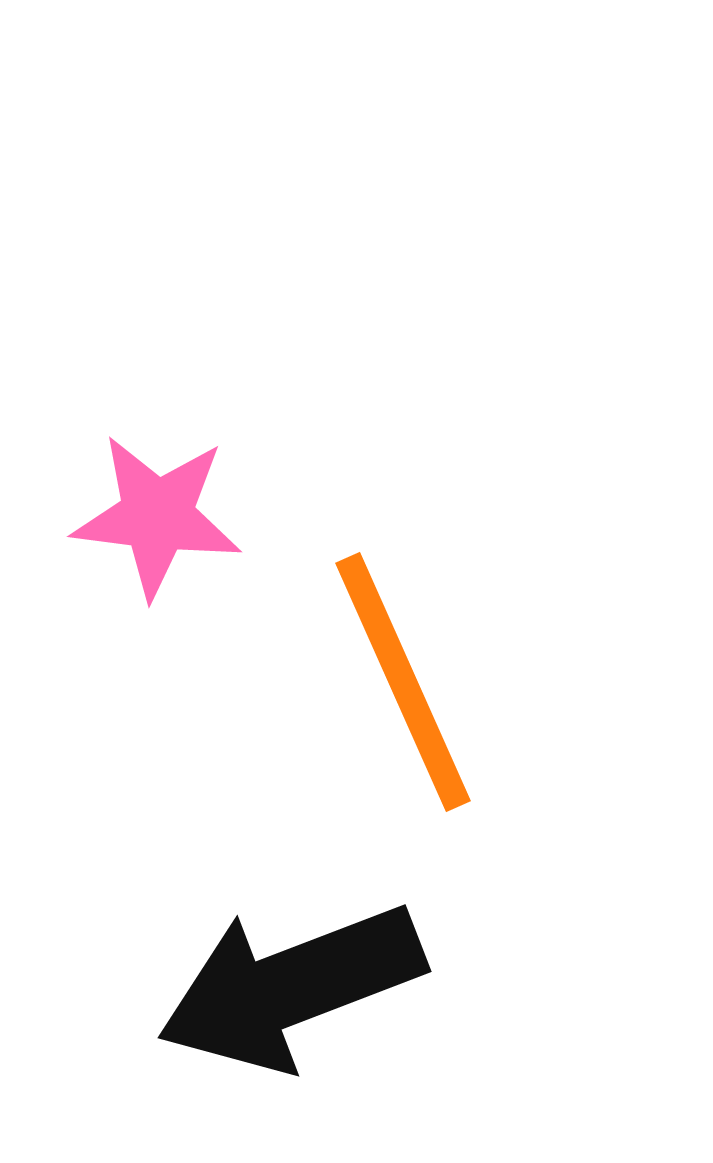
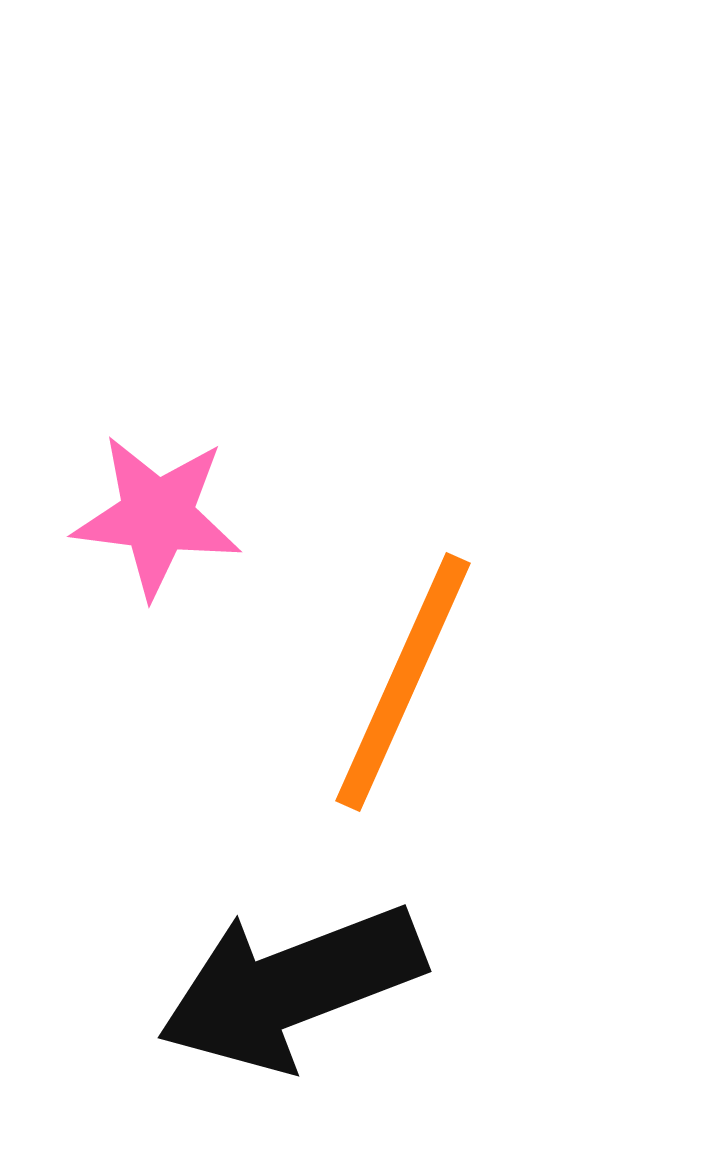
orange line: rotated 48 degrees clockwise
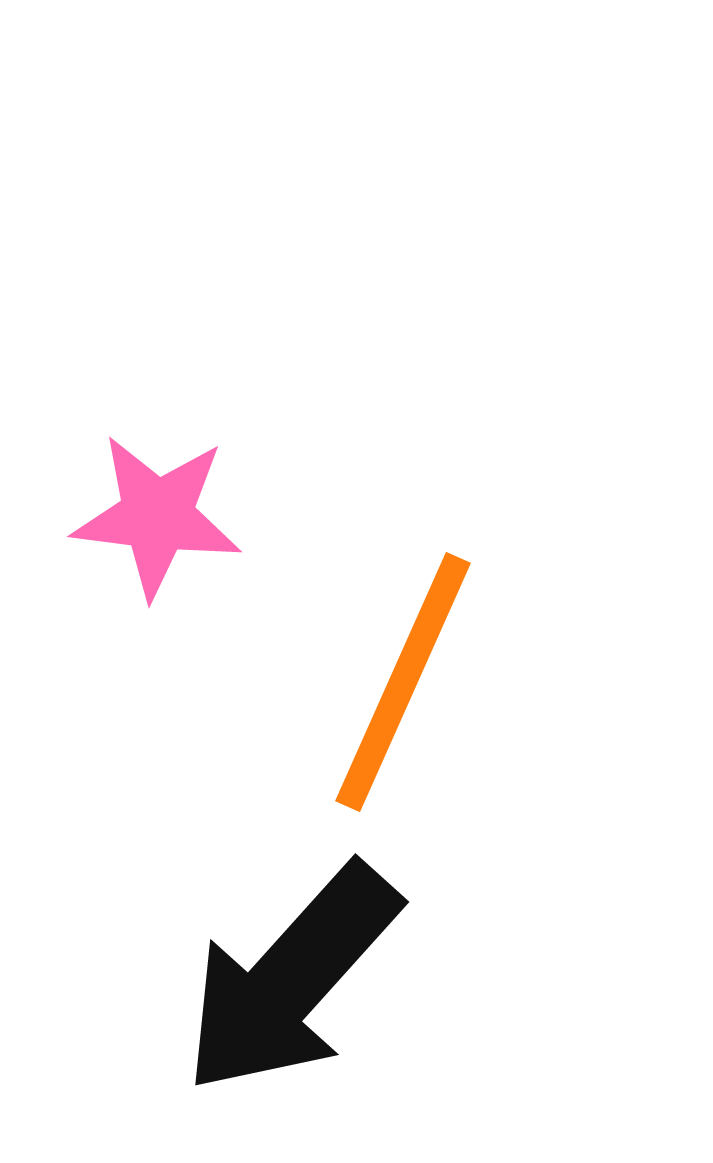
black arrow: moved 8 px up; rotated 27 degrees counterclockwise
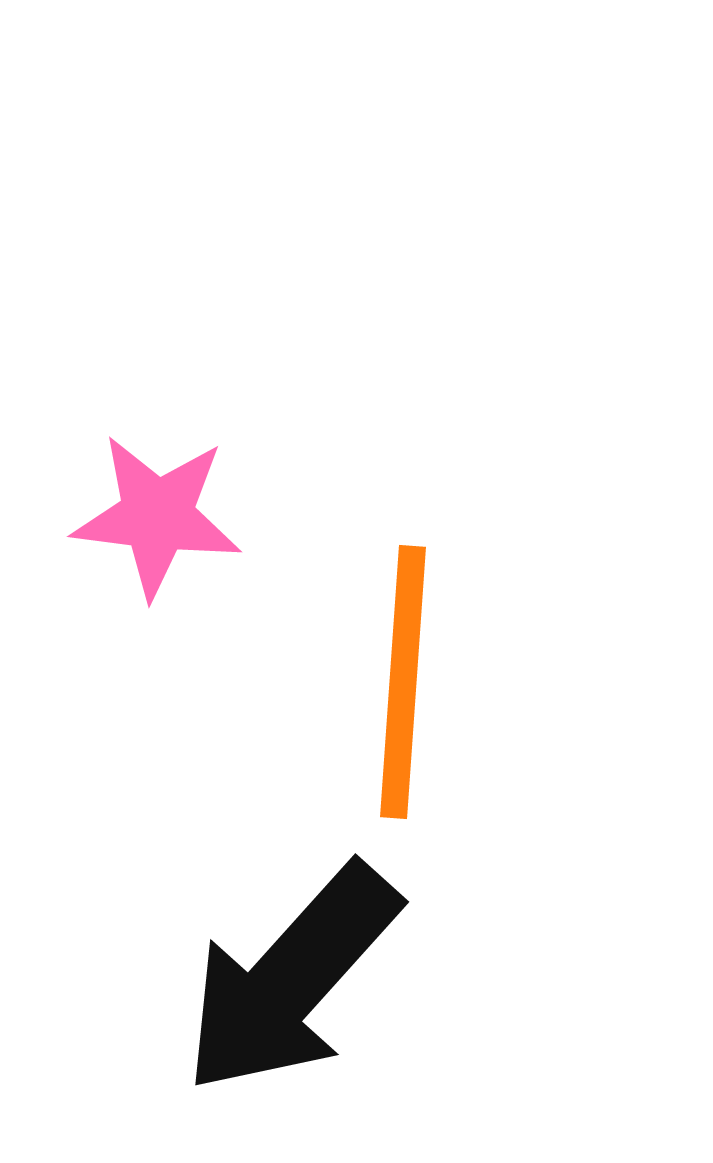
orange line: rotated 20 degrees counterclockwise
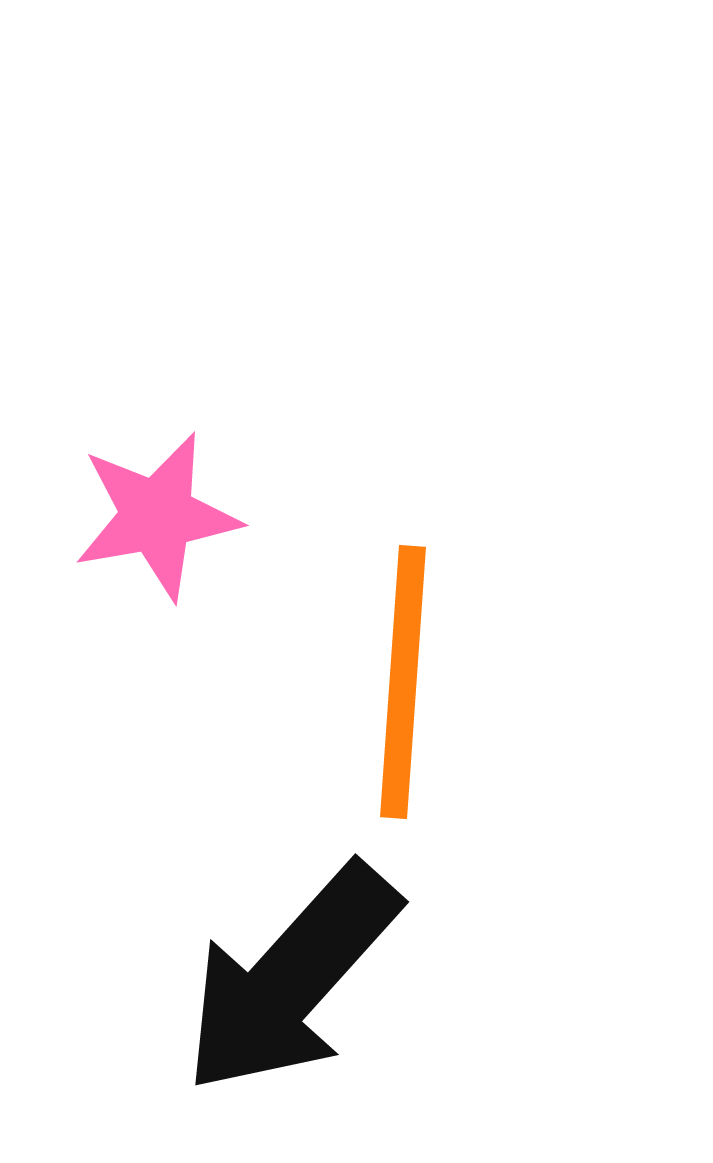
pink star: rotated 17 degrees counterclockwise
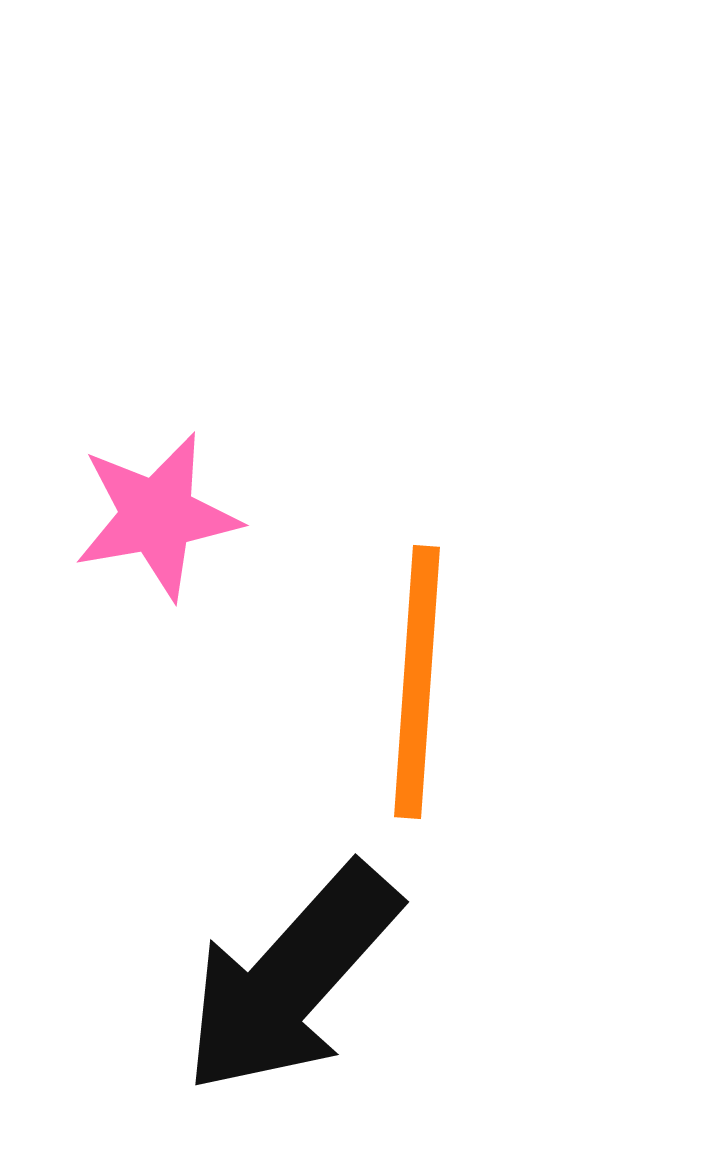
orange line: moved 14 px right
